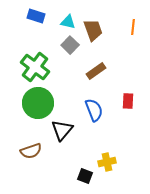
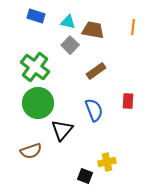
brown trapezoid: rotated 60 degrees counterclockwise
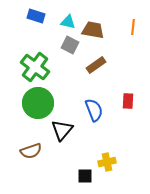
gray square: rotated 18 degrees counterclockwise
brown rectangle: moved 6 px up
black square: rotated 21 degrees counterclockwise
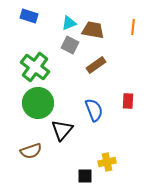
blue rectangle: moved 7 px left
cyan triangle: moved 1 px right, 1 px down; rotated 35 degrees counterclockwise
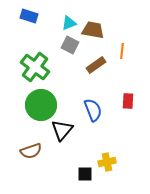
orange line: moved 11 px left, 24 px down
green circle: moved 3 px right, 2 px down
blue semicircle: moved 1 px left
black square: moved 2 px up
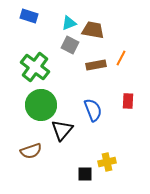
orange line: moved 1 px left, 7 px down; rotated 21 degrees clockwise
brown rectangle: rotated 24 degrees clockwise
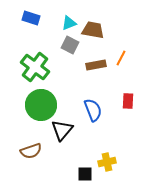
blue rectangle: moved 2 px right, 2 px down
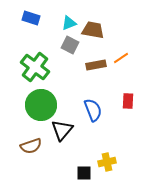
orange line: rotated 28 degrees clockwise
brown semicircle: moved 5 px up
black square: moved 1 px left, 1 px up
